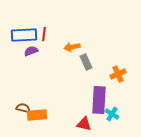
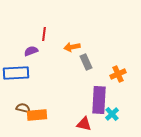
blue rectangle: moved 8 px left, 38 px down
cyan cross: rotated 16 degrees clockwise
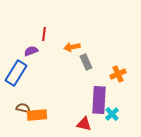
blue rectangle: rotated 55 degrees counterclockwise
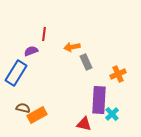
orange rectangle: rotated 24 degrees counterclockwise
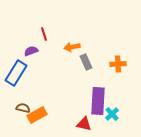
red line: rotated 24 degrees counterclockwise
orange cross: moved 10 px up; rotated 21 degrees clockwise
purple rectangle: moved 1 px left, 1 px down
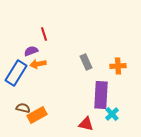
orange arrow: moved 34 px left, 17 px down
orange cross: moved 2 px down
purple rectangle: moved 3 px right, 6 px up
red triangle: moved 2 px right
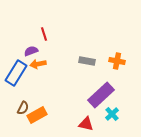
gray rectangle: moved 1 px right, 1 px up; rotated 56 degrees counterclockwise
orange cross: moved 1 px left, 5 px up; rotated 14 degrees clockwise
purple rectangle: rotated 44 degrees clockwise
brown semicircle: rotated 104 degrees clockwise
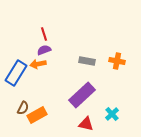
purple semicircle: moved 13 px right, 1 px up
purple rectangle: moved 19 px left
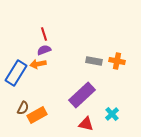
gray rectangle: moved 7 px right
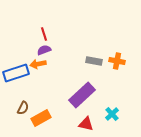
blue rectangle: rotated 40 degrees clockwise
orange rectangle: moved 4 px right, 3 px down
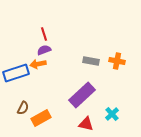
gray rectangle: moved 3 px left
